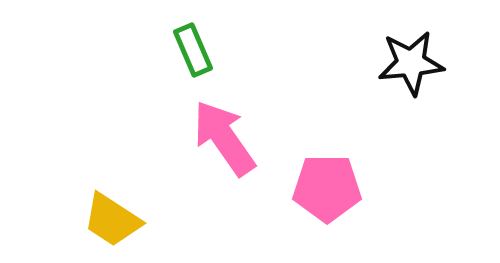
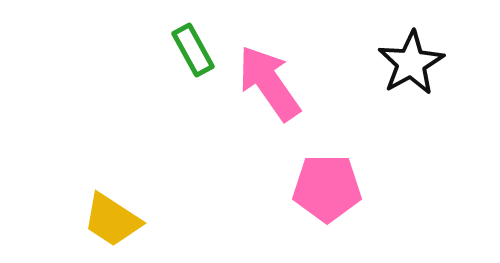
green rectangle: rotated 6 degrees counterclockwise
black star: rotated 24 degrees counterclockwise
pink arrow: moved 45 px right, 55 px up
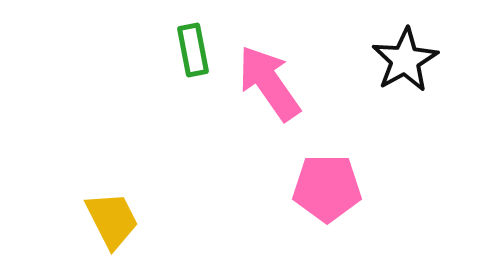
green rectangle: rotated 18 degrees clockwise
black star: moved 6 px left, 3 px up
yellow trapezoid: rotated 150 degrees counterclockwise
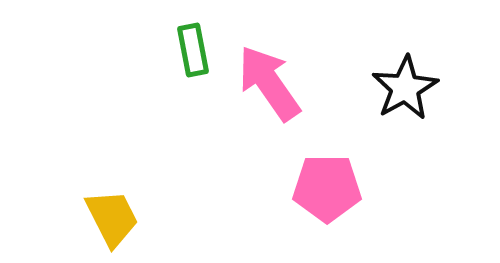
black star: moved 28 px down
yellow trapezoid: moved 2 px up
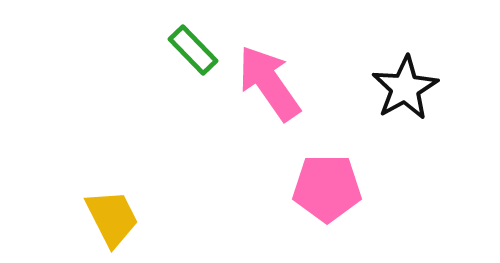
green rectangle: rotated 33 degrees counterclockwise
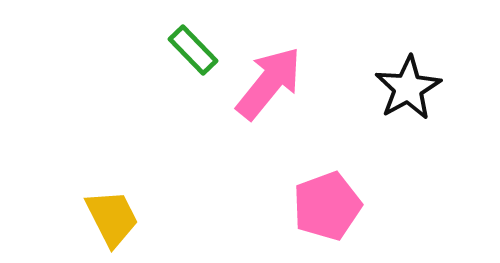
pink arrow: rotated 74 degrees clockwise
black star: moved 3 px right
pink pentagon: moved 18 px down; rotated 20 degrees counterclockwise
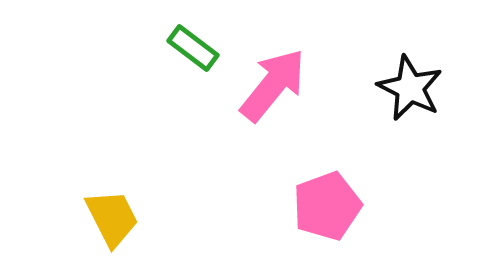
green rectangle: moved 2 px up; rotated 9 degrees counterclockwise
pink arrow: moved 4 px right, 2 px down
black star: moved 2 px right; rotated 16 degrees counterclockwise
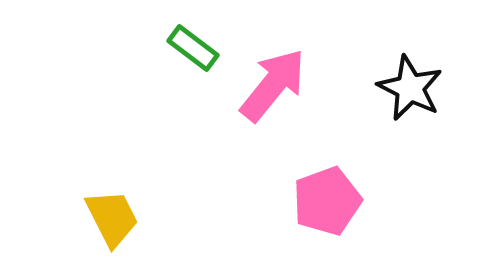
pink pentagon: moved 5 px up
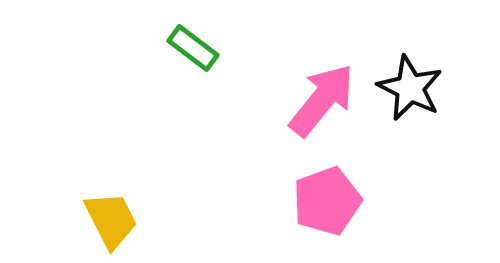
pink arrow: moved 49 px right, 15 px down
yellow trapezoid: moved 1 px left, 2 px down
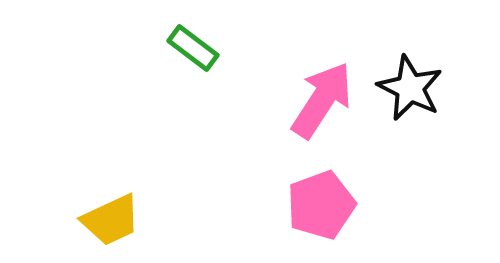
pink arrow: rotated 6 degrees counterclockwise
pink pentagon: moved 6 px left, 4 px down
yellow trapezoid: rotated 92 degrees clockwise
